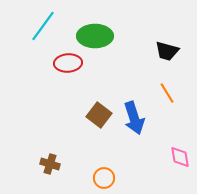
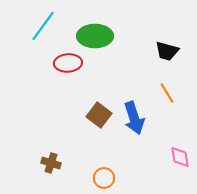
brown cross: moved 1 px right, 1 px up
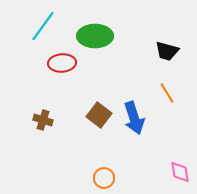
red ellipse: moved 6 px left
pink diamond: moved 15 px down
brown cross: moved 8 px left, 43 px up
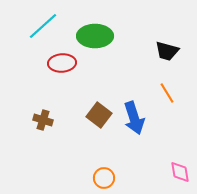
cyan line: rotated 12 degrees clockwise
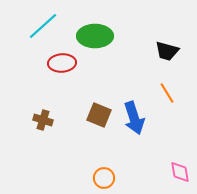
brown square: rotated 15 degrees counterclockwise
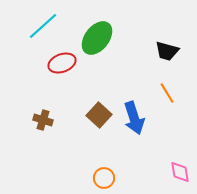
green ellipse: moved 2 px right, 2 px down; rotated 52 degrees counterclockwise
red ellipse: rotated 16 degrees counterclockwise
brown square: rotated 20 degrees clockwise
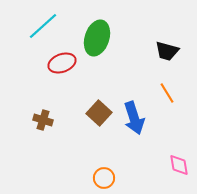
green ellipse: rotated 20 degrees counterclockwise
brown square: moved 2 px up
pink diamond: moved 1 px left, 7 px up
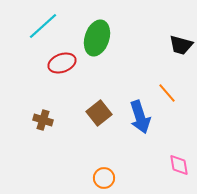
black trapezoid: moved 14 px right, 6 px up
orange line: rotated 10 degrees counterclockwise
brown square: rotated 10 degrees clockwise
blue arrow: moved 6 px right, 1 px up
